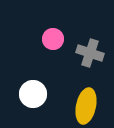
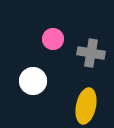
gray cross: moved 1 px right; rotated 8 degrees counterclockwise
white circle: moved 13 px up
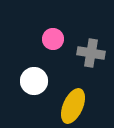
white circle: moved 1 px right
yellow ellipse: moved 13 px left; rotated 12 degrees clockwise
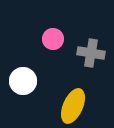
white circle: moved 11 px left
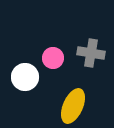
pink circle: moved 19 px down
white circle: moved 2 px right, 4 px up
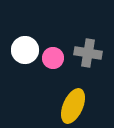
gray cross: moved 3 px left
white circle: moved 27 px up
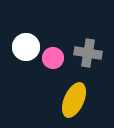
white circle: moved 1 px right, 3 px up
yellow ellipse: moved 1 px right, 6 px up
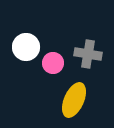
gray cross: moved 1 px down
pink circle: moved 5 px down
